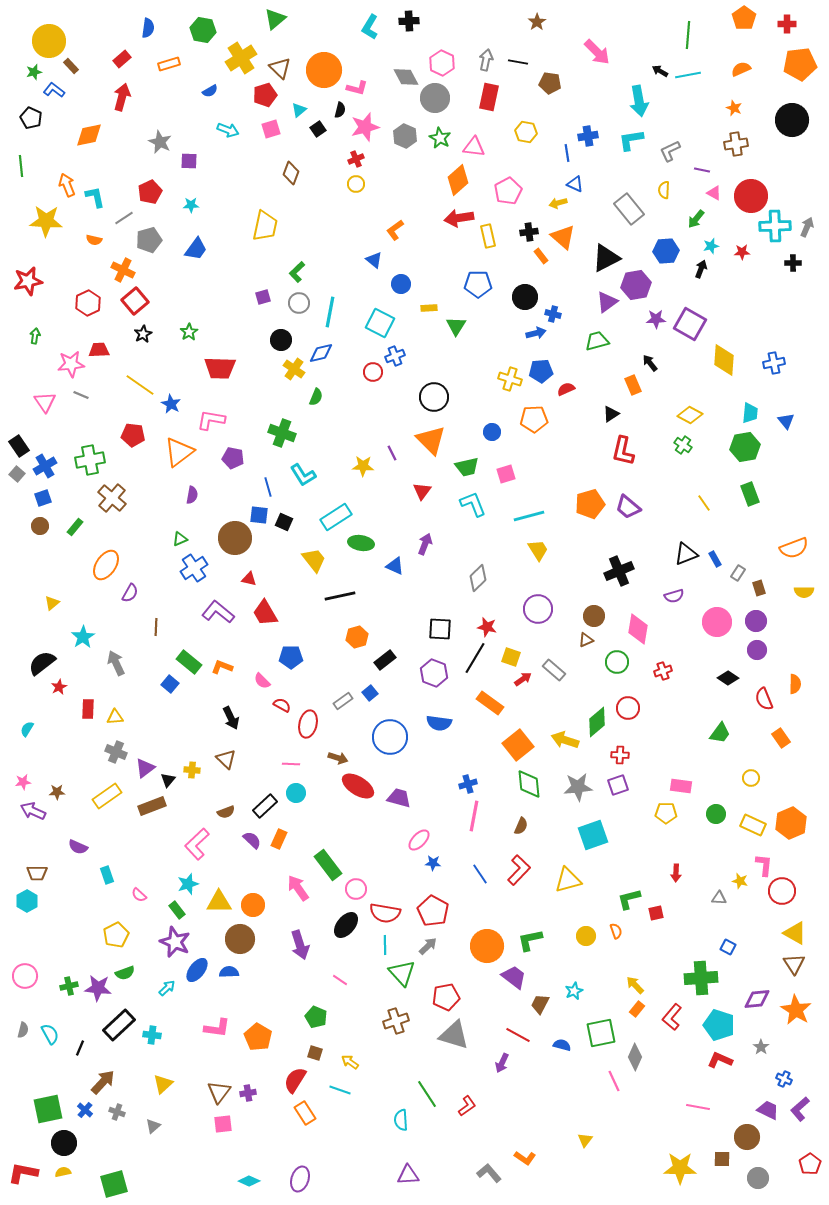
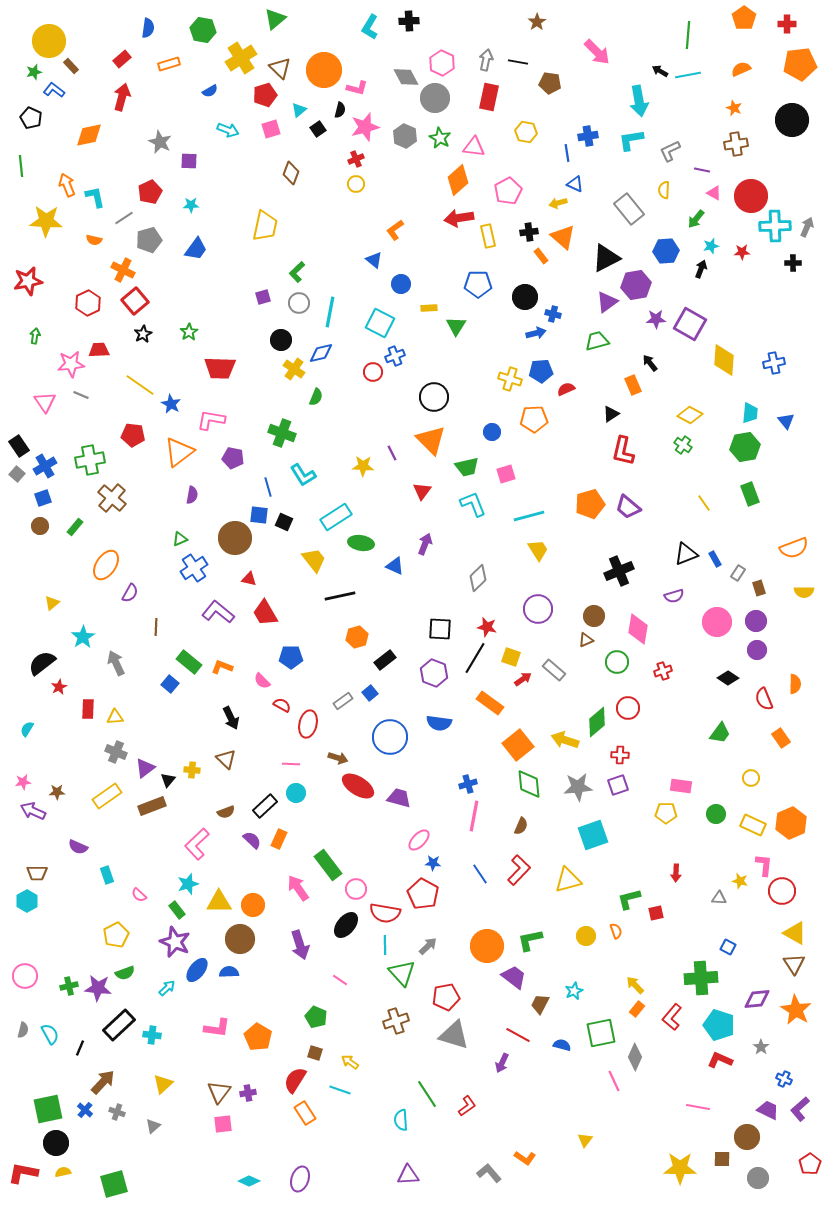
red pentagon at (433, 911): moved 10 px left, 17 px up
black circle at (64, 1143): moved 8 px left
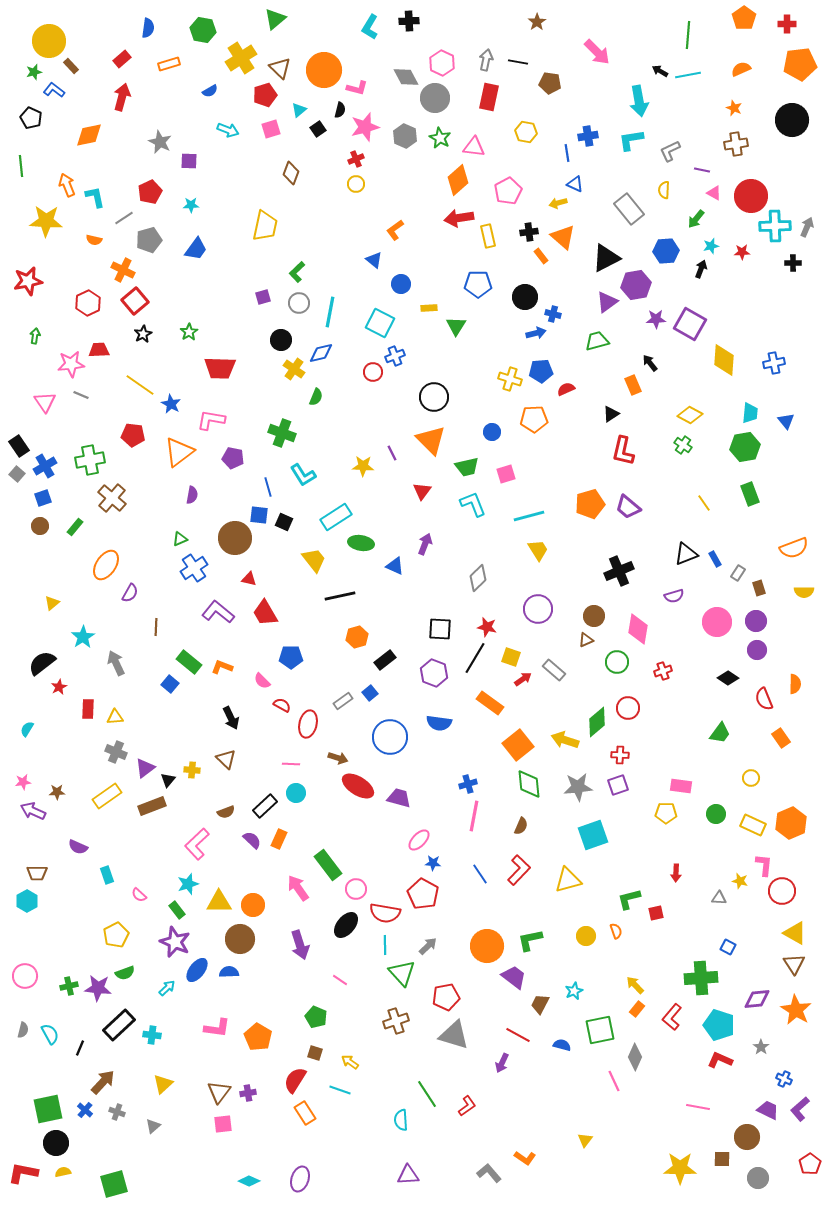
green square at (601, 1033): moved 1 px left, 3 px up
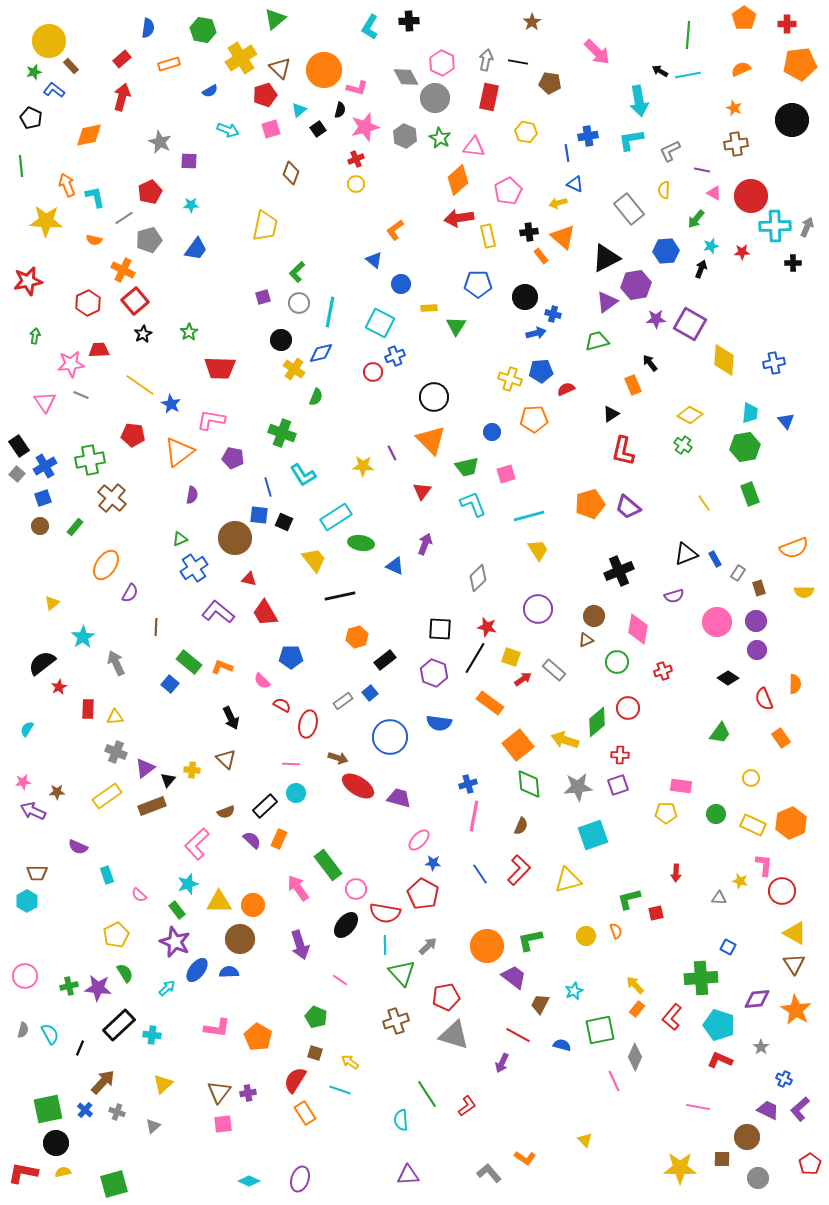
brown star at (537, 22): moved 5 px left
green semicircle at (125, 973): rotated 102 degrees counterclockwise
yellow triangle at (585, 1140): rotated 21 degrees counterclockwise
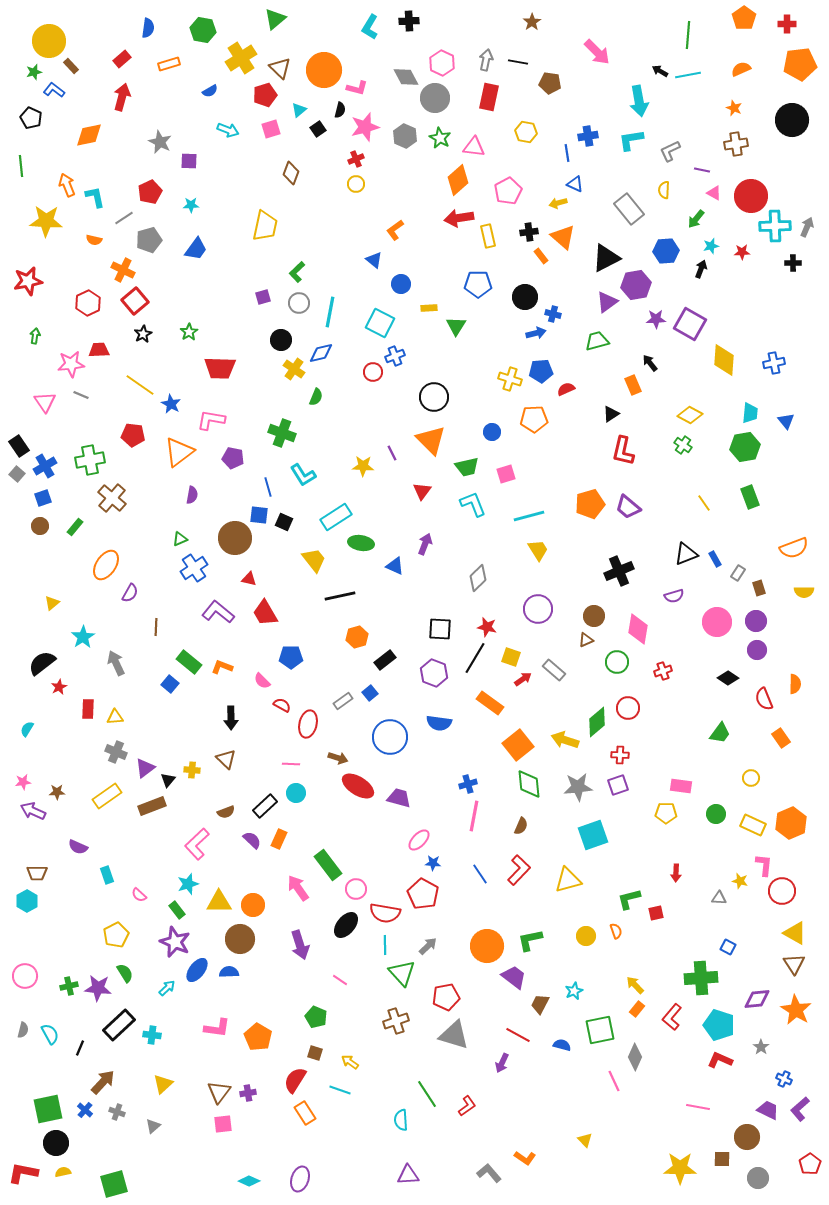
green rectangle at (750, 494): moved 3 px down
black arrow at (231, 718): rotated 25 degrees clockwise
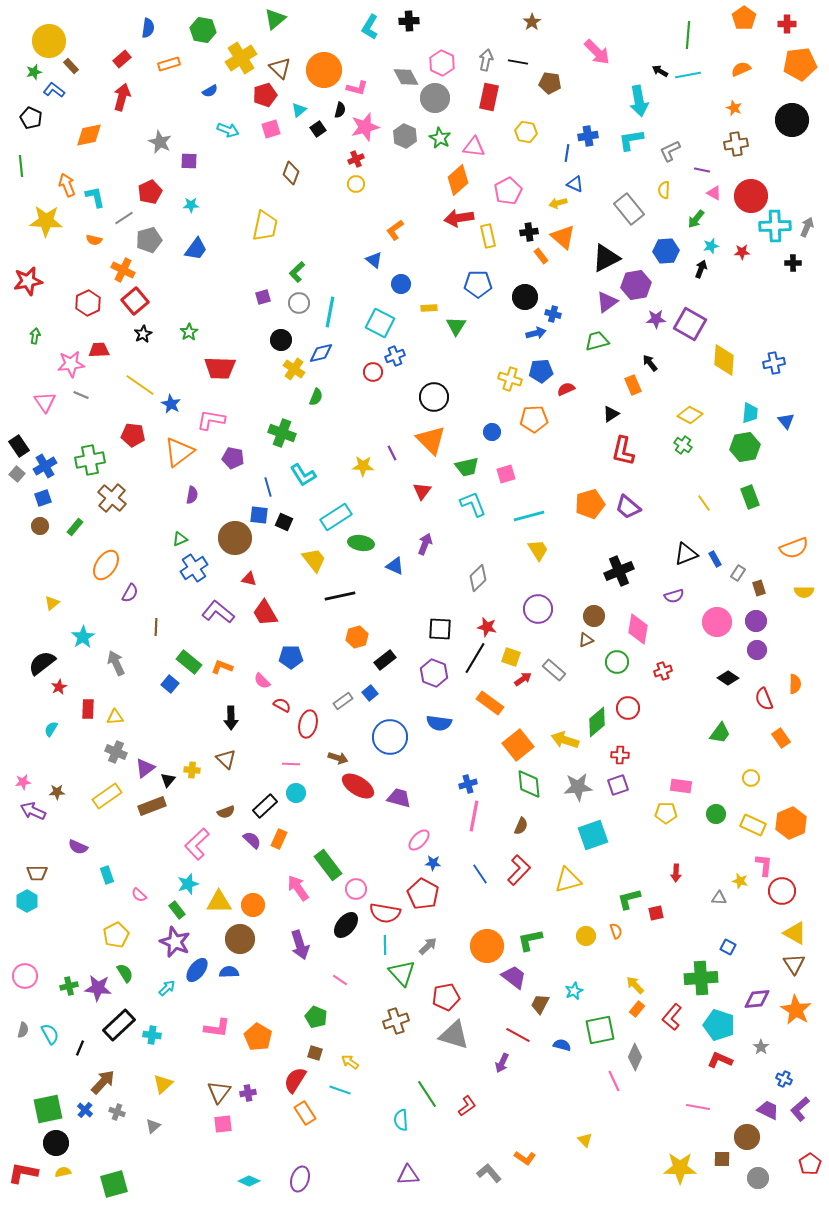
blue line at (567, 153): rotated 18 degrees clockwise
cyan semicircle at (27, 729): moved 24 px right
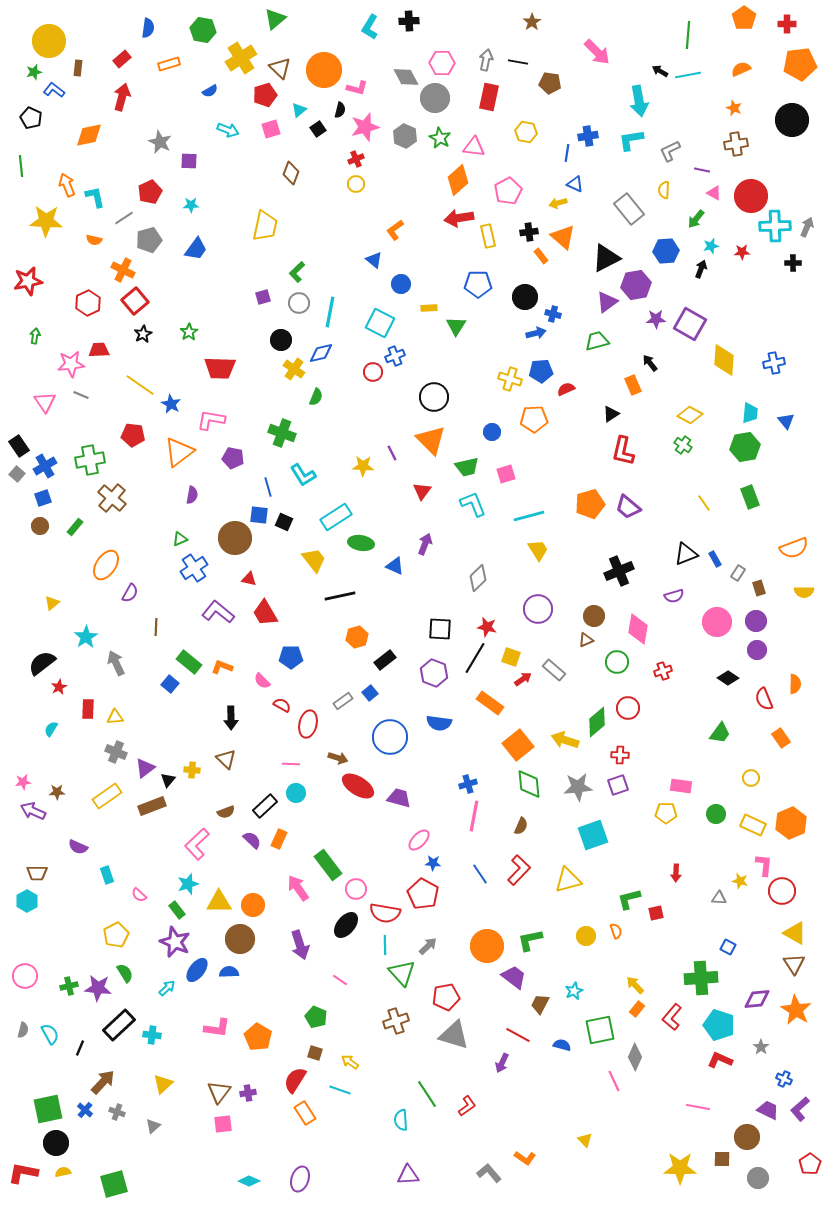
pink hexagon at (442, 63): rotated 25 degrees counterclockwise
brown rectangle at (71, 66): moved 7 px right, 2 px down; rotated 49 degrees clockwise
cyan star at (83, 637): moved 3 px right
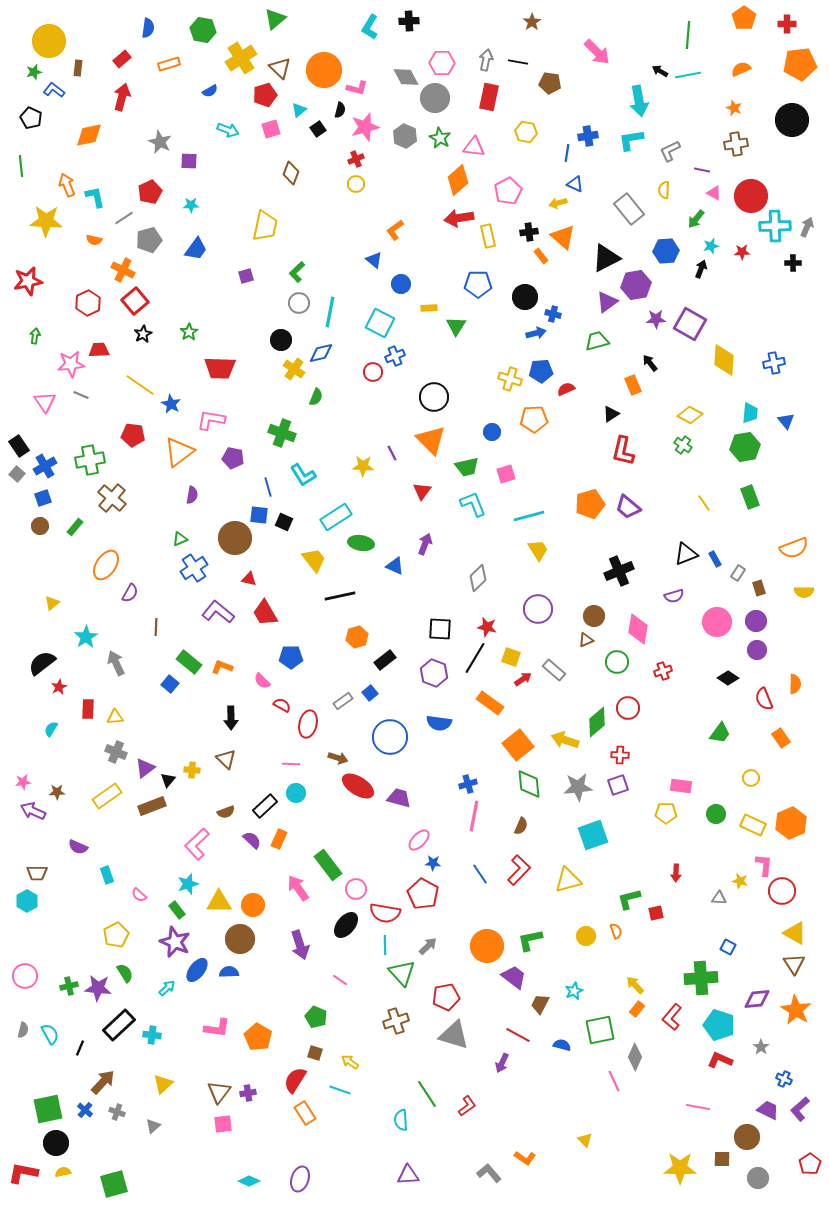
purple square at (263, 297): moved 17 px left, 21 px up
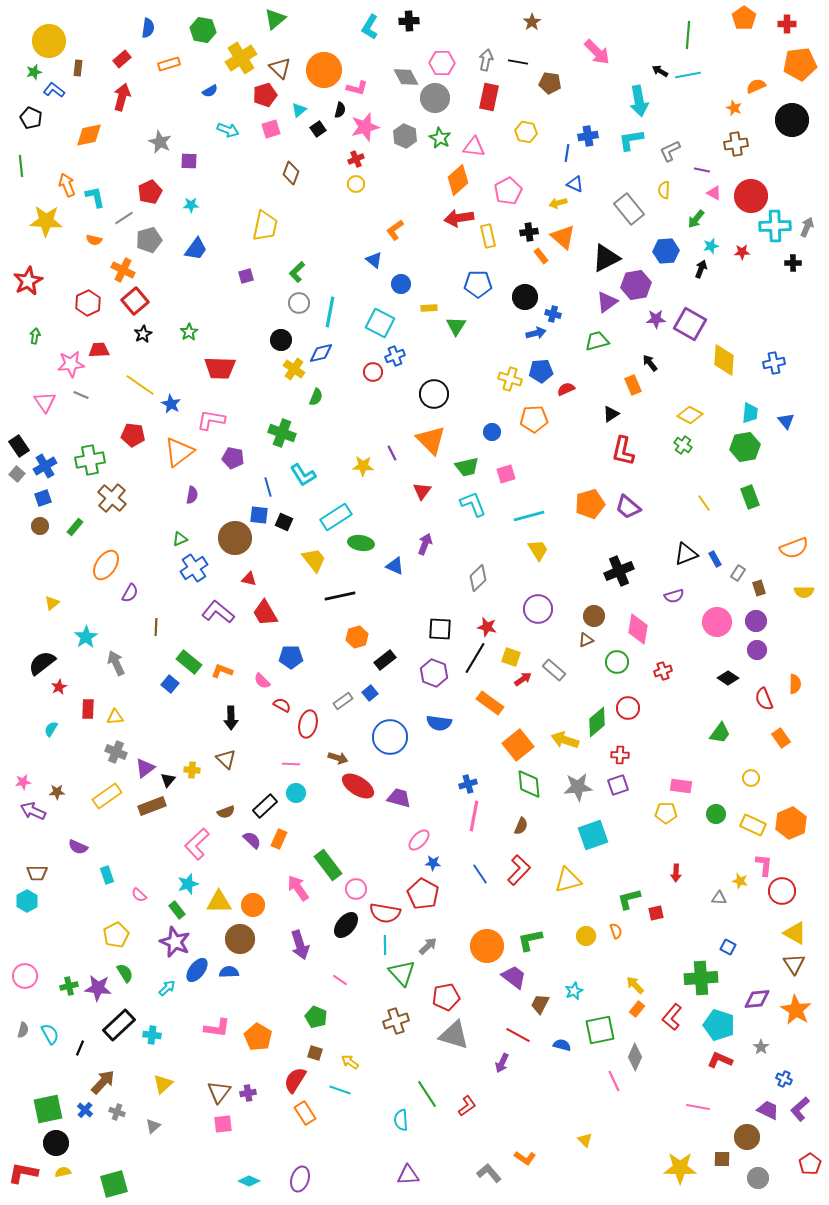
orange semicircle at (741, 69): moved 15 px right, 17 px down
red star at (28, 281): rotated 16 degrees counterclockwise
black circle at (434, 397): moved 3 px up
orange L-shape at (222, 667): moved 4 px down
